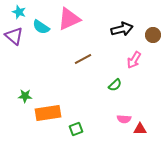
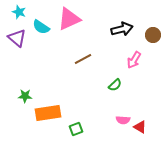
purple triangle: moved 3 px right, 2 px down
pink semicircle: moved 1 px left, 1 px down
red triangle: moved 2 px up; rotated 32 degrees clockwise
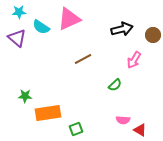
cyan star: rotated 24 degrees counterclockwise
red triangle: moved 3 px down
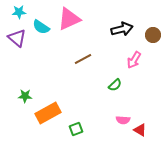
orange rectangle: rotated 20 degrees counterclockwise
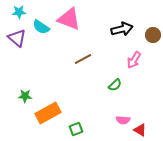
pink triangle: rotated 45 degrees clockwise
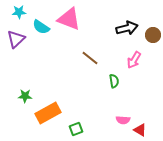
black arrow: moved 5 px right, 1 px up
purple triangle: moved 1 px left, 1 px down; rotated 36 degrees clockwise
brown line: moved 7 px right, 1 px up; rotated 66 degrees clockwise
green semicircle: moved 1 px left, 4 px up; rotated 56 degrees counterclockwise
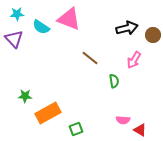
cyan star: moved 2 px left, 2 px down
purple triangle: moved 2 px left; rotated 30 degrees counterclockwise
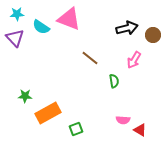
purple triangle: moved 1 px right, 1 px up
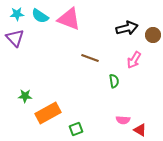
cyan semicircle: moved 1 px left, 11 px up
brown line: rotated 18 degrees counterclockwise
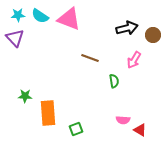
cyan star: moved 1 px right, 1 px down
orange rectangle: rotated 65 degrees counterclockwise
